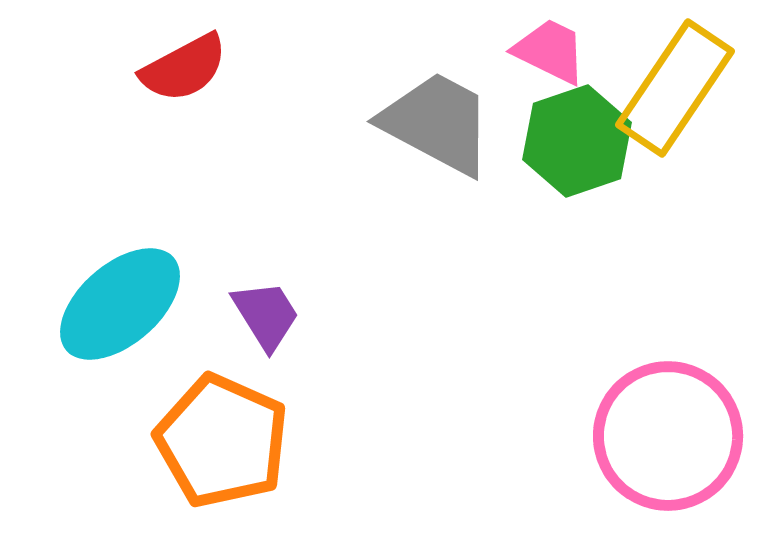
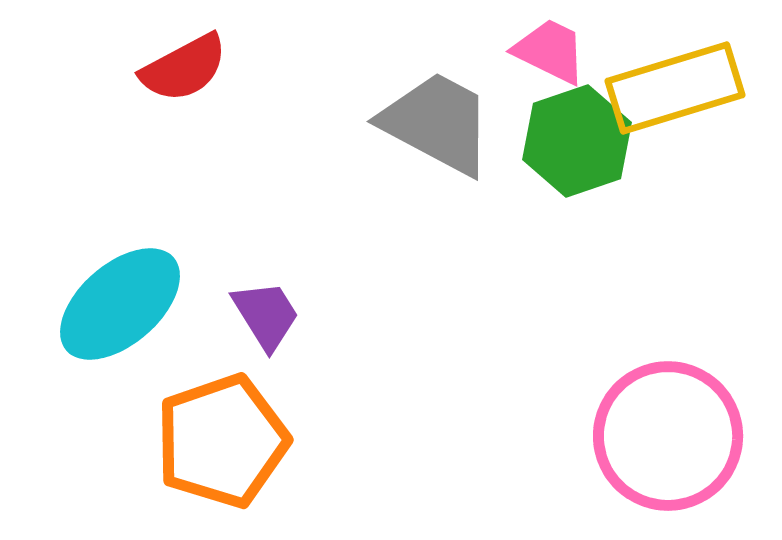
yellow rectangle: rotated 39 degrees clockwise
orange pentagon: rotated 29 degrees clockwise
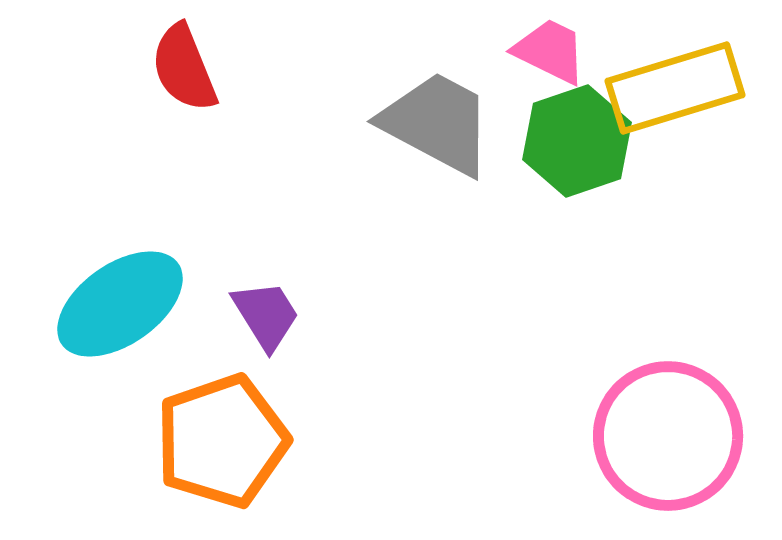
red semicircle: rotated 96 degrees clockwise
cyan ellipse: rotated 6 degrees clockwise
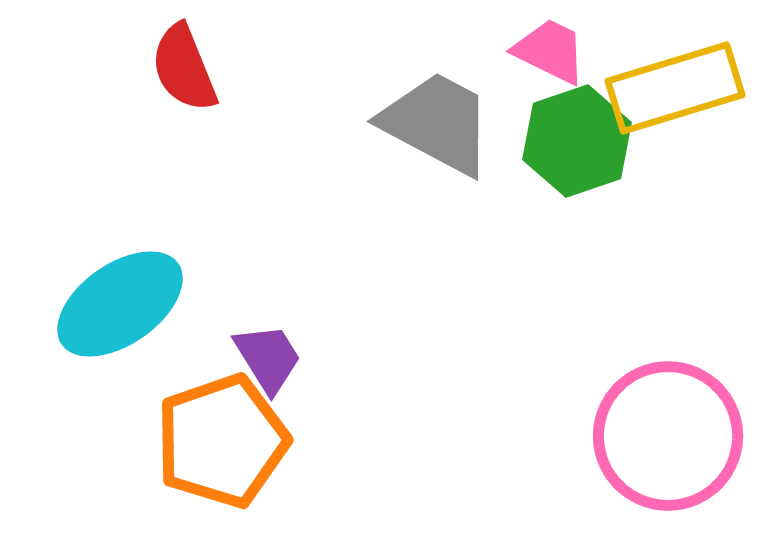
purple trapezoid: moved 2 px right, 43 px down
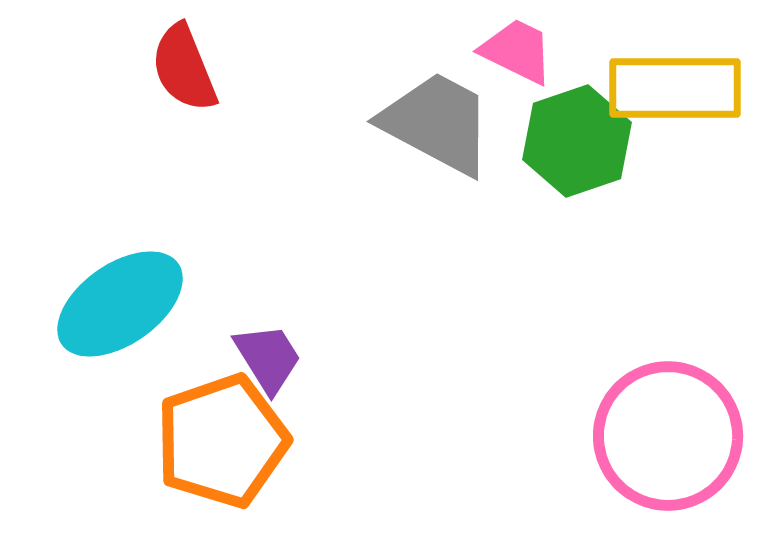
pink trapezoid: moved 33 px left
yellow rectangle: rotated 17 degrees clockwise
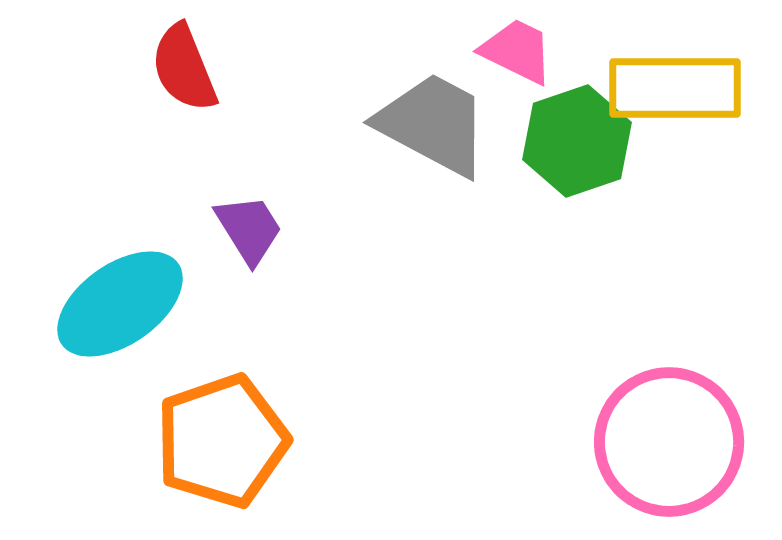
gray trapezoid: moved 4 px left, 1 px down
purple trapezoid: moved 19 px left, 129 px up
pink circle: moved 1 px right, 6 px down
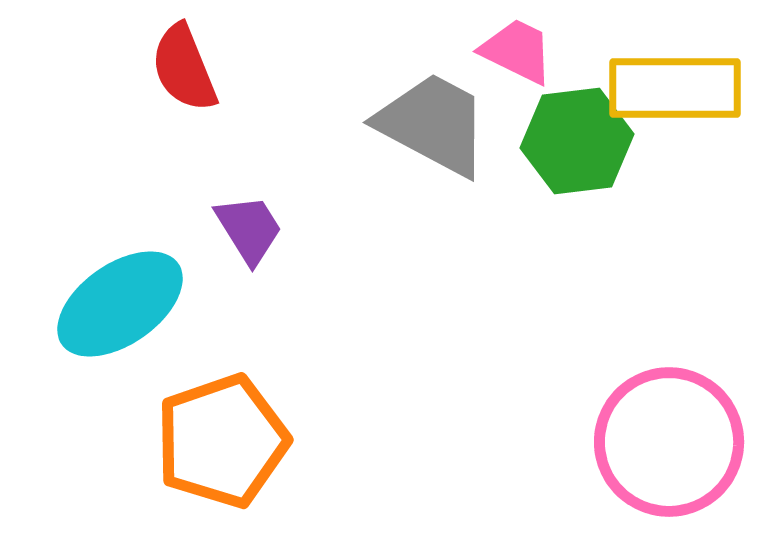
green hexagon: rotated 12 degrees clockwise
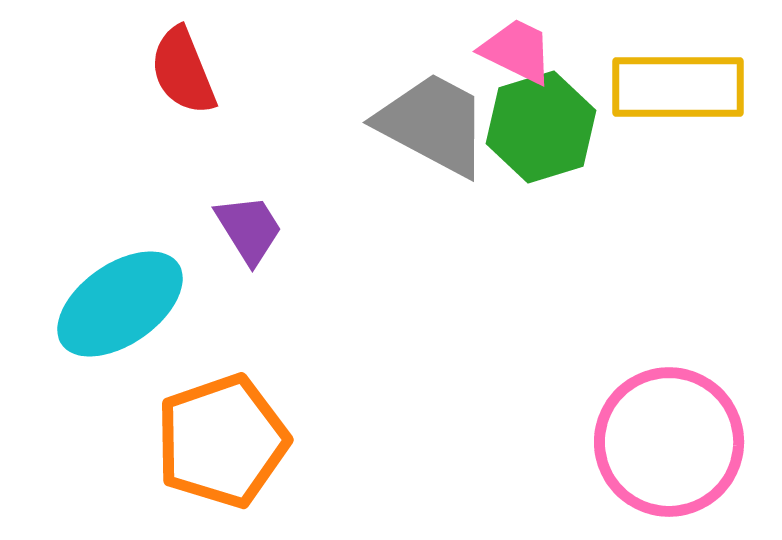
red semicircle: moved 1 px left, 3 px down
yellow rectangle: moved 3 px right, 1 px up
green hexagon: moved 36 px left, 14 px up; rotated 10 degrees counterclockwise
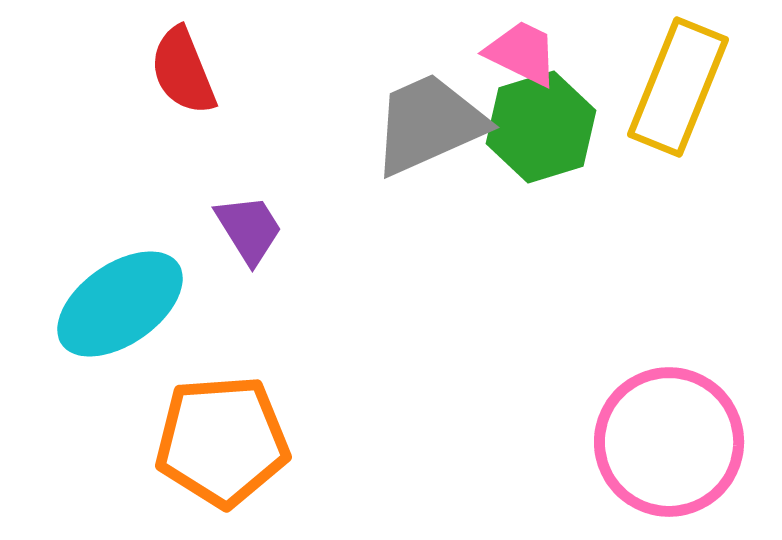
pink trapezoid: moved 5 px right, 2 px down
yellow rectangle: rotated 68 degrees counterclockwise
gray trapezoid: moved 4 px left; rotated 52 degrees counterclockwise
orange pentagon: rotated 15 degrees clockwise
